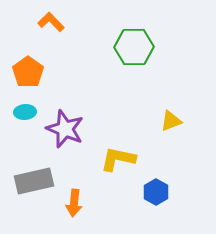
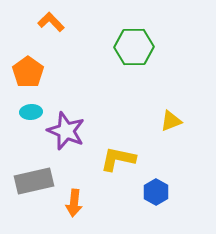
cyan ellipse: moved 6 px right
purple star: moved 1 px right, 2 px down
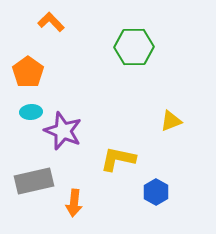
purple star: moved 3 px left
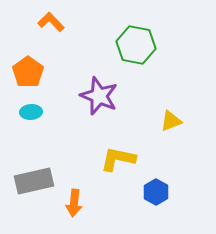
green hexagon: moved 2 px right, 2 px up; rotated 12 degrees clockwise
purple star: moved 36 px right, 35 px up
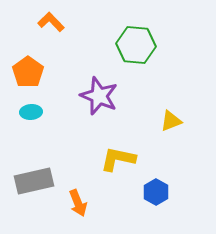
green hexagon: rotated 6 degrees counterclockwise
orange arrow: moved 4 px right; rotated 28 degrees counterclockwise
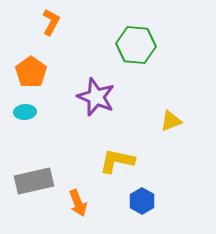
orange L-shape: rotated 72 degrees clockwise
orange pentagon: moved 3 px right
purple star: moved 3 px left, 1 px down
cyan ellipse: moved 6 px left
yellow L-shape: moved 1 px left, 2 px down
blue hexagon: moved 14 px left, 9 px down
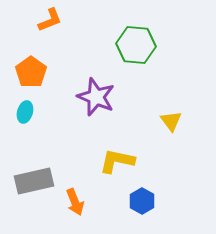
orange L-shape: moved 1 px left, 2 px up; rotated 40 degrees clockwise
cyan ellipse: rotated 70 degrees counterclockwise
yellow triangle: rotated 45 degrees counterclockwise
orange arrow: moved 3 px left, 1 px up
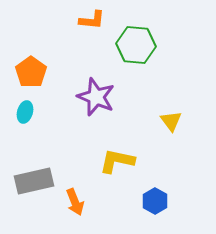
orange L-shape: moved 42 px right; rotated 28 degrees clockwise
blue hexagon: moved 13 px right
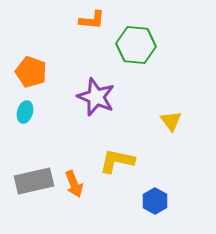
orange pentagon: rotated 16 degrees counterclockwise
orange arrow: moved 1 px left, 18 px up
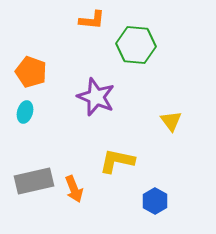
orange arrow: moved 5 px down
